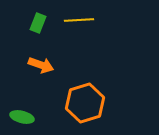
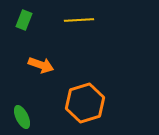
green rectangle: moved 14 px left, 3 px up
green ellipse: rotated 50 degrees clockwise
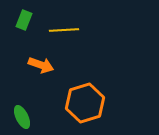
yellow line: moved 15 px left, 10 px down
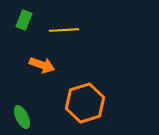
orange arrow: moved 1 px right
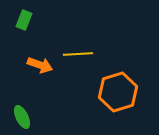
yellow line: moved 14 px right, 24 px down
orange arrow: moved 2 px left
orange hexagon: moved 33 px right, 11 px up
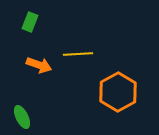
green rectangle: moved 6 px right, 2 px down
orange arrow: moved 1 px left
orange hexagon: rotated 12 degrees counterclockwise
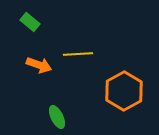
green rectangle: rotated 72 degrees counterclockwise
orange hexagon: moved 6 px right, 1 px up
green ellipse: moved 35 px right
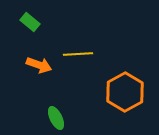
orange hexagon: moved 1 px right, 1 px down
green ellipse: moved 1 px left, 1 px down
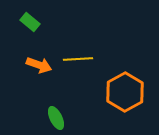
yellow line: moved 5 px down
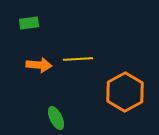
green rectangle: moved 1 px left, 1 px down; rotated 48 degrees counterclockwise
orange arrow: rotated 15 degrees counterclockwise
